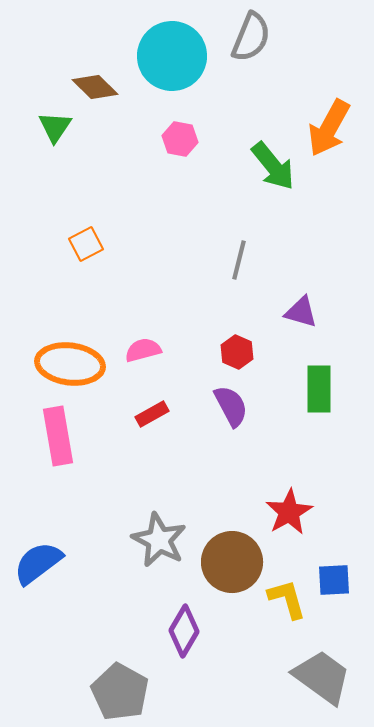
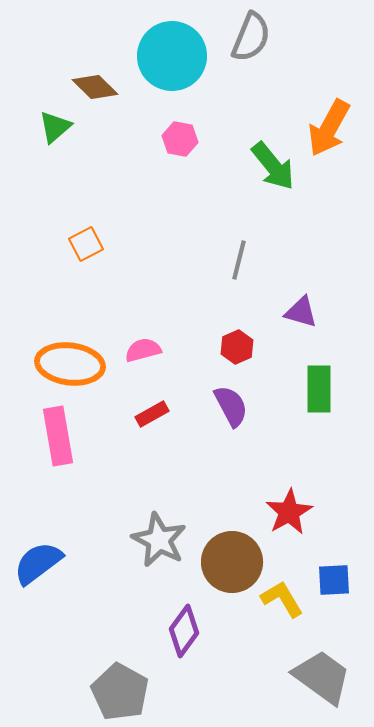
green triangle: rotated 15 degrees clockwise
red hexagon: moved 5 px up; rotated 12 degrees clockwise
yellow L-shape: moved 5 px left; rotated 15 degrees counterclockwise
purple diamond: rotated 6 degrees clockwise
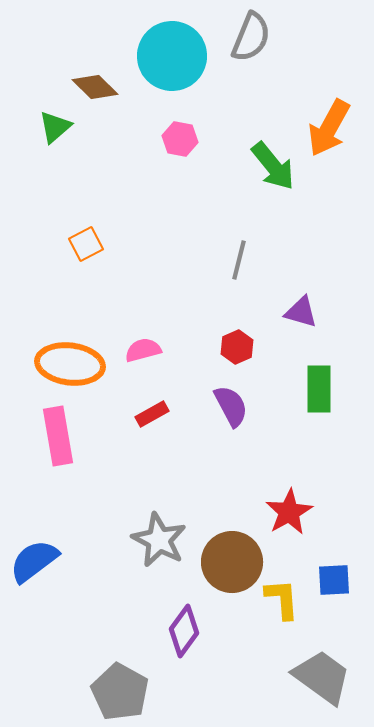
blue semicircle: moved 4 px left, 2 px up
yellow L-shape: rotated 27 degrees clockwise
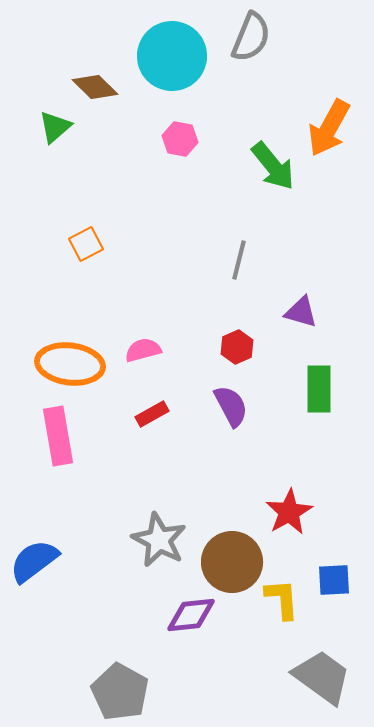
purple diamond: moved 7 px right, 16 px up; rotated 48 degrees clockwise
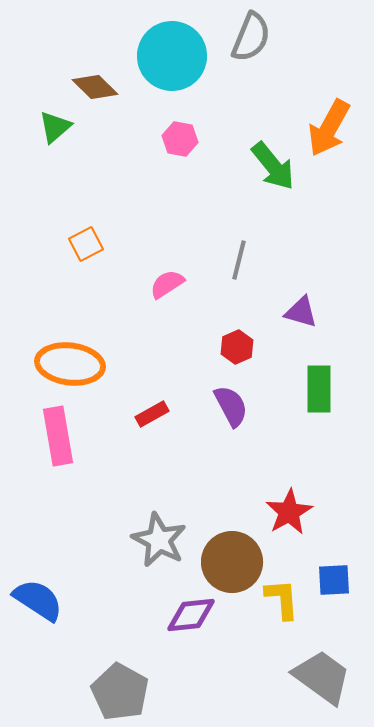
pink semicircle: moved 24 px right, 66 px up; rotated 18 degrees counterclockwise
blue semicircle: moved 4 px right, 39 px down; rotated 70 degrees clockwise
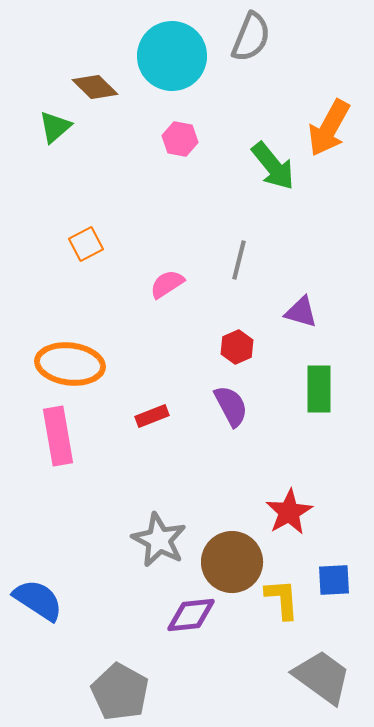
red rectangle: moved 2 px down; rotated 8 degrees clockwise
